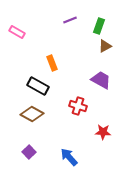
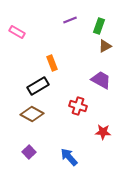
black rectangle: rotated 60 degrees counterclockwise
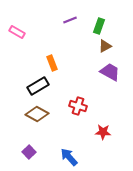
purple trapezoid: moved 9 px right, 8 px up
brown diamond: moved 5 px right
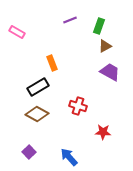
black rectangle: moved 1 px down
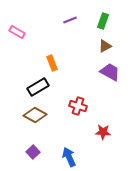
green rectangle: moved 4 px right, 5 px up
brown diamond: moved 2 px left, 1 px down
purple square: moved 4 px right
blue arrow: rotated 18 degrees clockwise
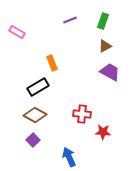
red cross: moved 4 px right, 8 px down; rotated 12 degrees counterclockwise
purple square: moved 12 px up
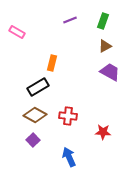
orange rectangle: rotated 35 degrees clockwise
red cross: moved 14 px left, 2 px down
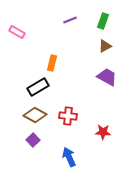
purple trapezoid: moved 3 px left, 5 px down
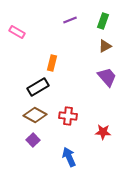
purple trapezoid: rotated 20 degrees clockwise
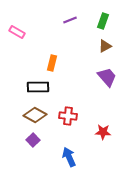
black rectangle: rotated 30 degrees clockwise
